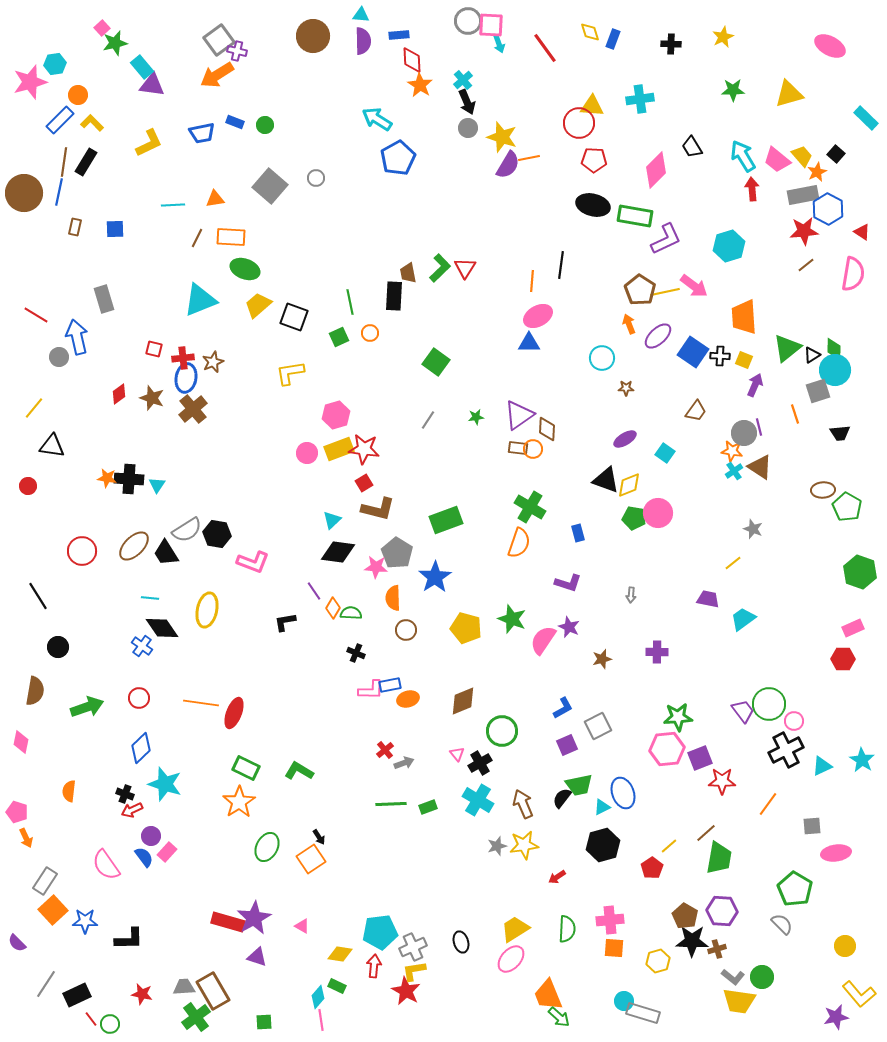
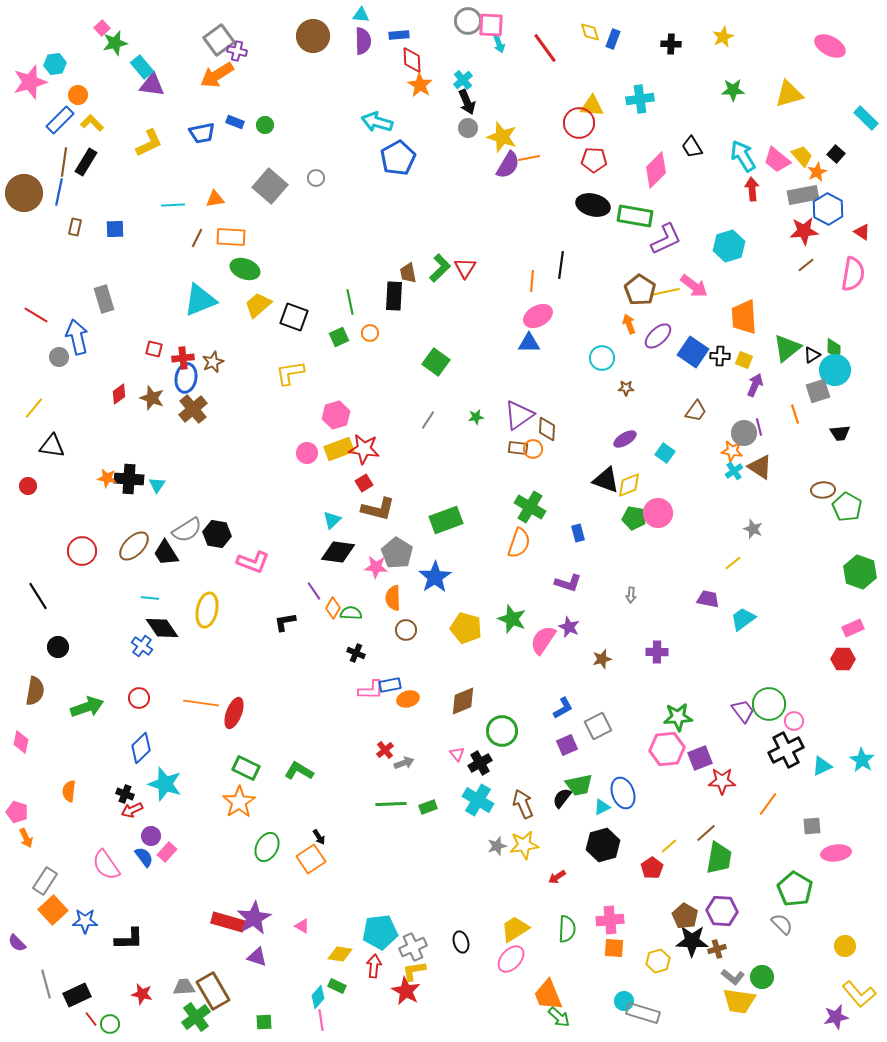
cyan arrow at (377, 119): moved 3 px down; rotated 16 degrees counterclockwise
gray line at (46, 984): rotated 48 degrees counterclockwise
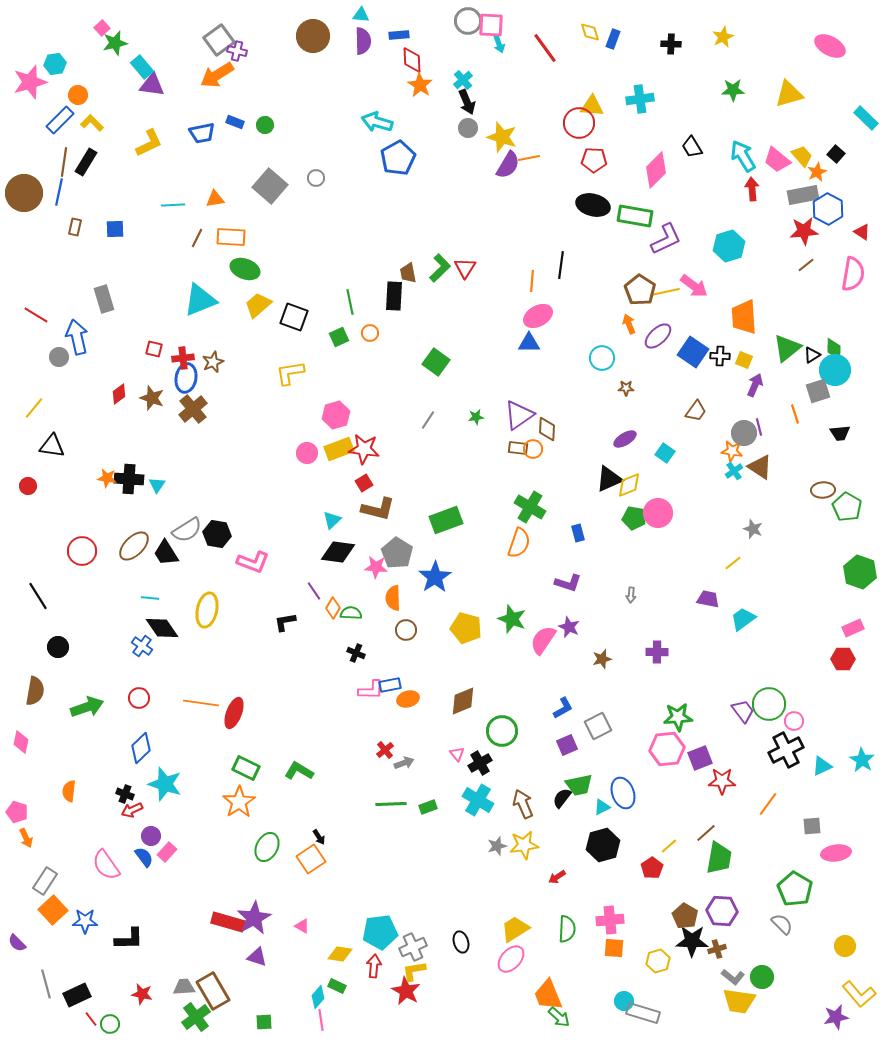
black triangle at (606, 480): moved 3 px right, 1 px up; rotated 44 degrees counterclockwise
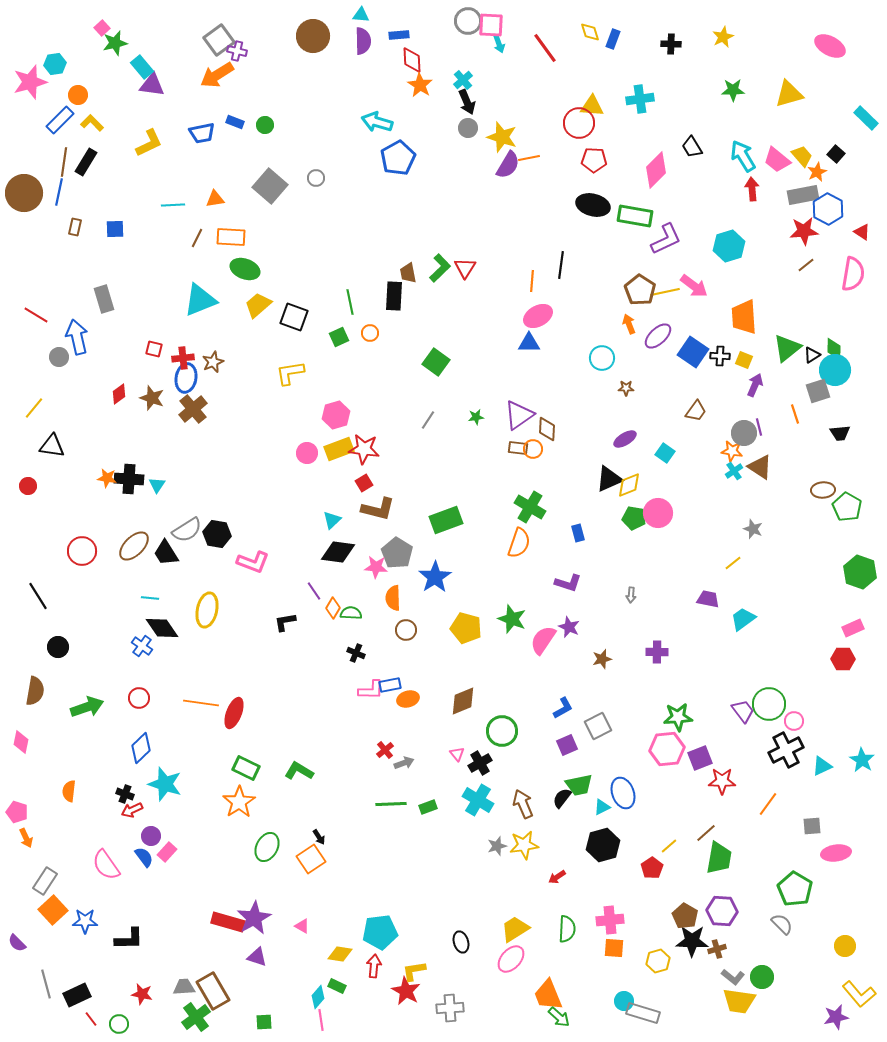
gray cross at (413, 947): moved 37 px right, 61 px down; rotated 20 degrees clockwise
green circle at (110, 1024): moved 9 px right
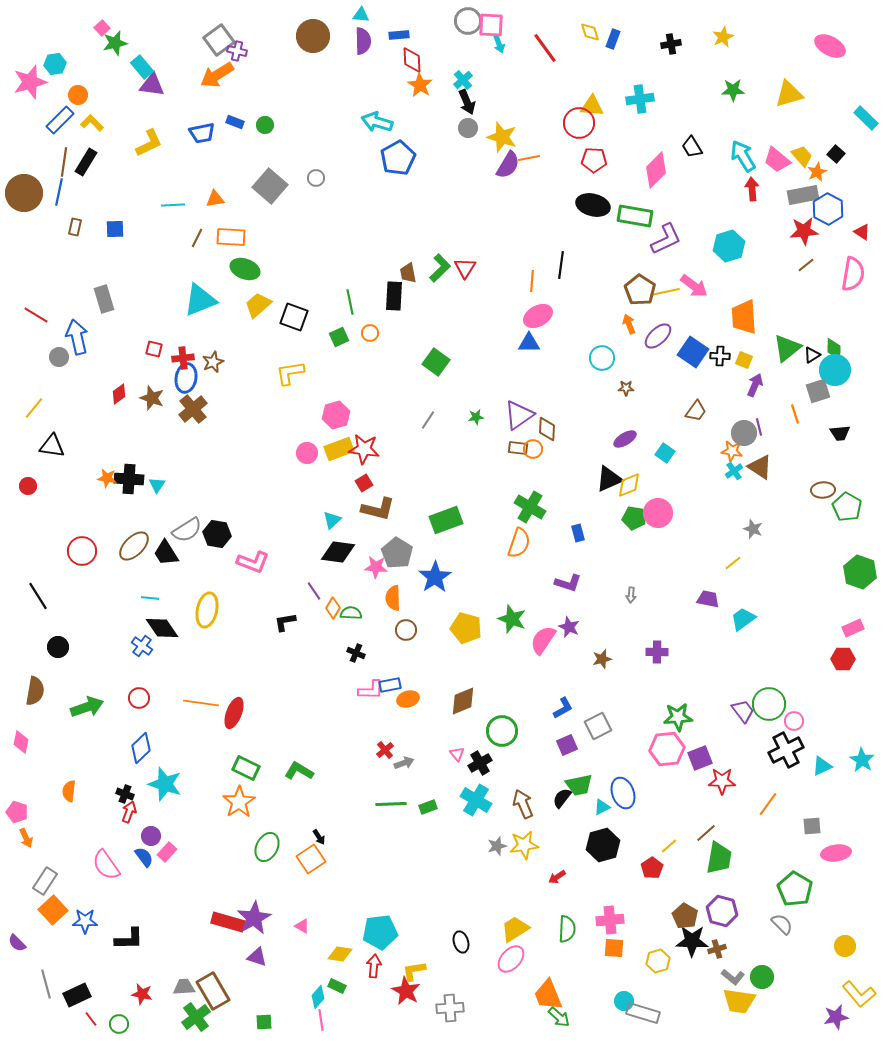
black cross at (671, 44): rotated 12 degrees counterclockwise
cyan cross at (478, 800): moved 2 px left
red arrow at (132, 810): moved 3 px left, 2 px down; rotated 135 degrees clockwise
purple hexagon at (722, 911): rotated 12 degrees clockwise
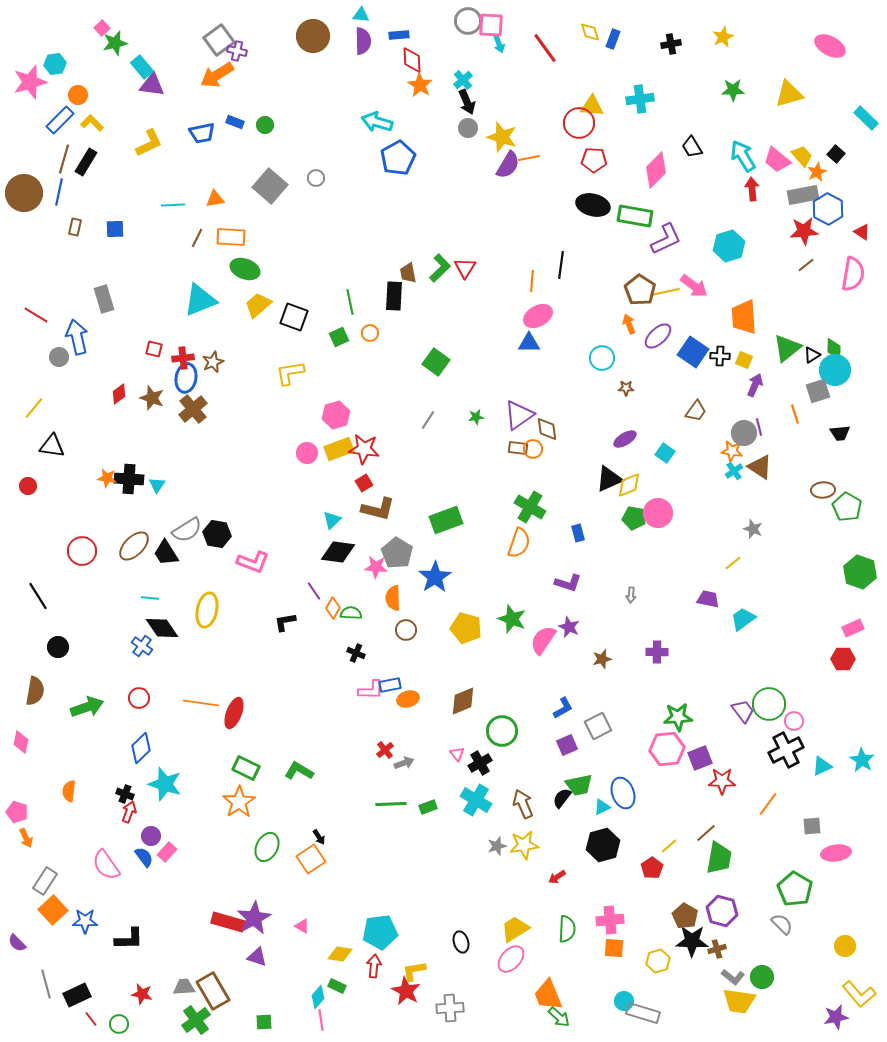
brown line at (64, 162): moved 3 px up; rotated 8 degrees clockwise
brown diamond at (547, 429): rotated 10 degrees counterclockwise
green cross at (196, 1017): moved 3 px down
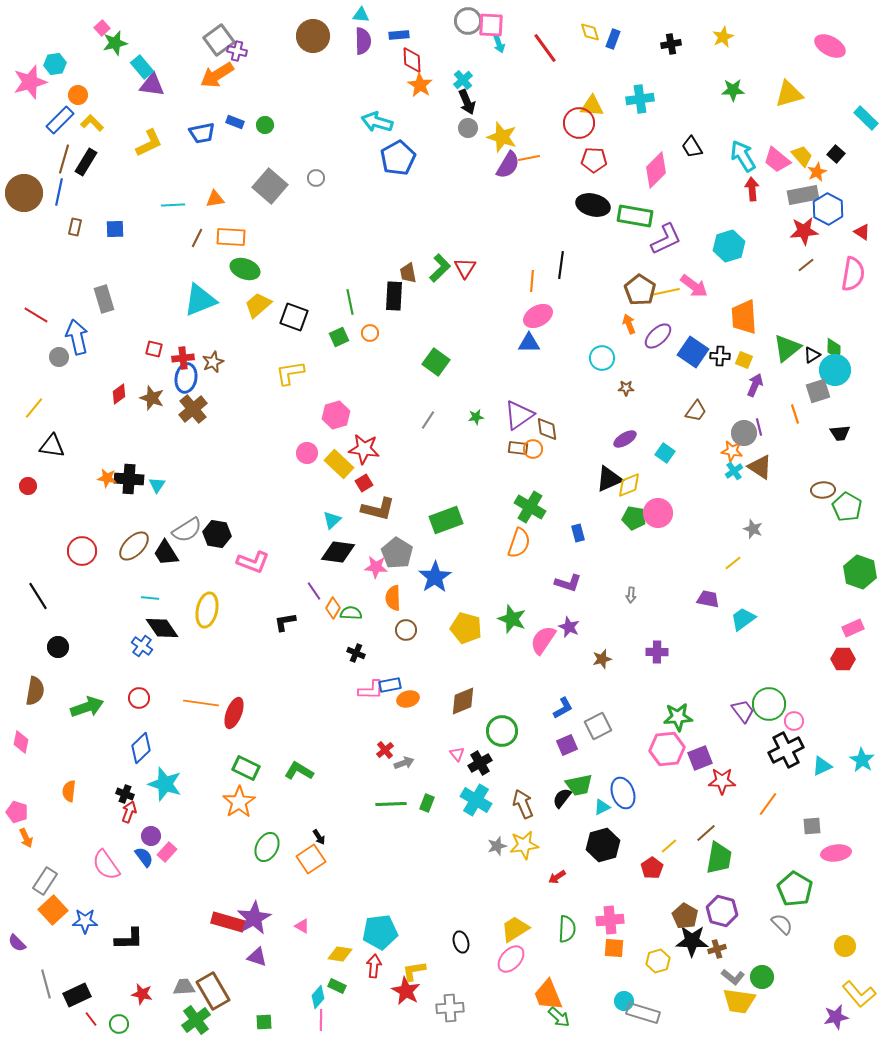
yellow rectangle at (339, 449): moved 15 px down; rotated 64 degrees clockwise
green rectangle at (428, 807): moved 1 px left, 4 px up; rotated 48 degrees counterclockwise
pink line at (321, 1020): rotated 10 degrees clockwise
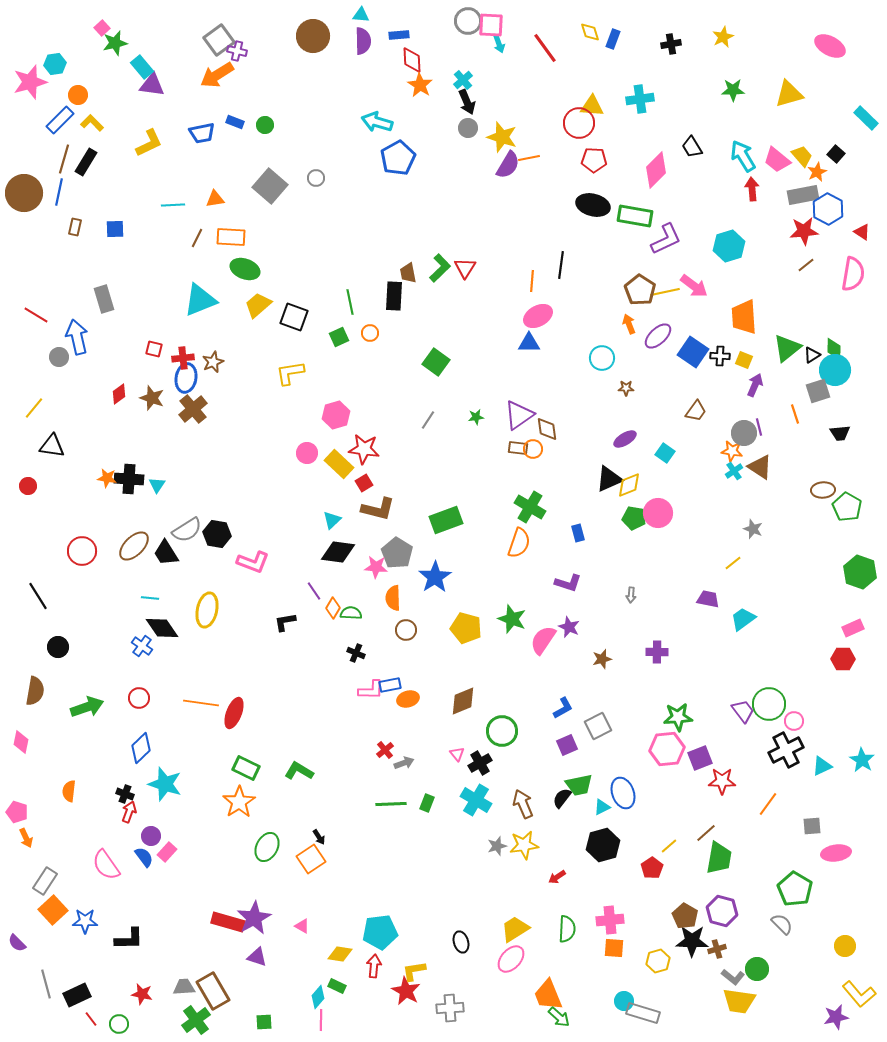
green circle at (762, 977): moved 5 px left, 8 px up
